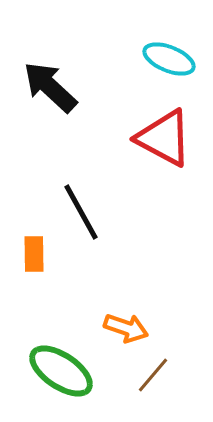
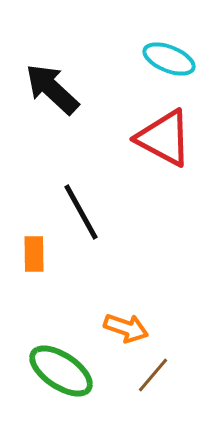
black arrow: moved 2 px right, 2 px down
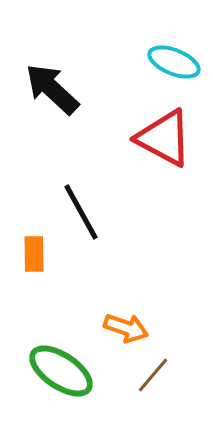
cyan ellipse: moved 5 px right, 3 px down
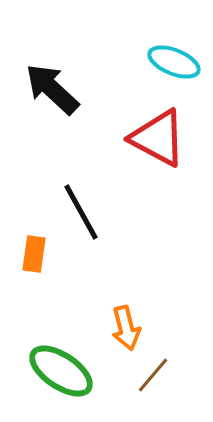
red triangle: moved 6 px left
orange rectangle: rotated 9 degrees clockwise
orange arrow: rotated 57 degrees clockwise
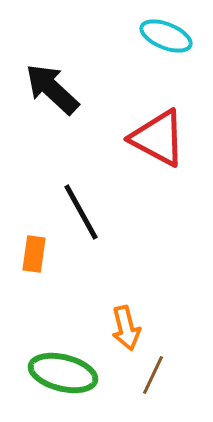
cyan ellipse: moved 8 px left, 26 px up
green ellipse: moved 2 px right, 2 px down; rotated 20 degrees counterclockwise
brown line: rotated 15 degrees counterclockwise
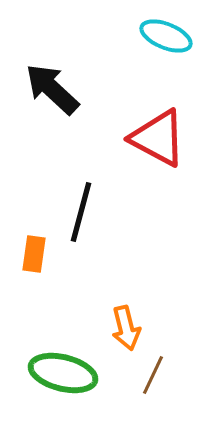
black line: rotated 44 degrees clockwise
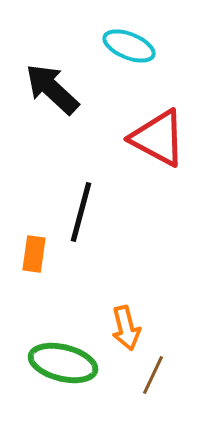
cyan ellipse: moved 37 px left, 10 px down
green ellipse: moved 10 px up
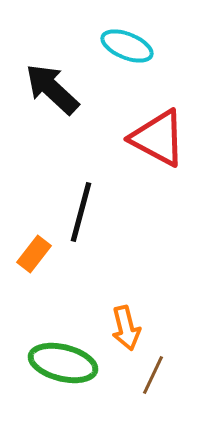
cyan ellipse: moved 2 px left
orange rectangle: rotated 30 degrees clockwise
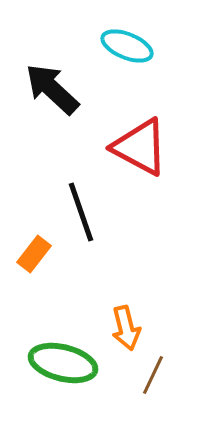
red triangle: moved 18 px left, 9 px down
black line: rotated 34 degrees counterclockwise
